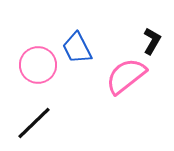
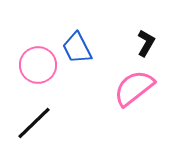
black L-shape: moved 6 px left, 2 px down
pink semicircle: moved 8 px right, 12 px down
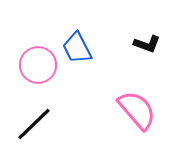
black L-shape: moved 1 px right, 1 px down; rotated 80 degrees clockwise
pink semicircle: moved 3 px right, 22 px down; rotated 87 degrees clockwise
black line: moved 1 px down
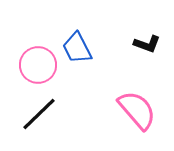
black line: moved 5 px right, 10 px up
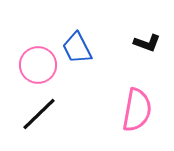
black L-shape: moved 1 px up
pink semicircle: rotated 51 degrees clockwise
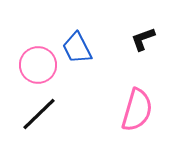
black L-shape: moved 4 px left, 4 px up; rotated 140 degrees clockwise
pink semicircle: rotated 6 degrees clockwise
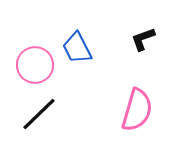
pink circle: moved 3 px left
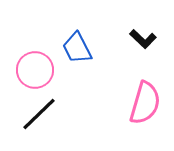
black L-shape: rotated 116 degrees counterclockwise
pink circle: moved 5 px down
pink semicircle: moved 8 px right, 7 px up
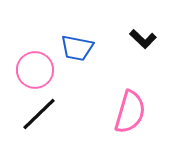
blue trapezoid: rotated 52 degrees counterclockwise
pink semicircle: moved 15 px left, 9 px down
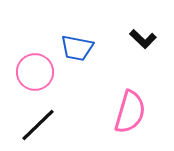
pink circle: moved 2 px down
black line: moved 1 px left, 11 px down
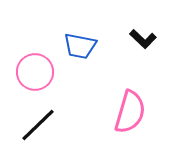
blue trapezoid: moved 3 px right, 2 px up
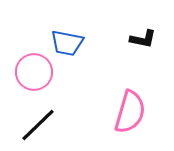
black L-shape: rotated 32 degrees counterclockwise
blue trapezoid: moved 13 px left, 3 px up
pink circle: moved 1 px left
